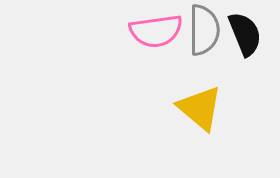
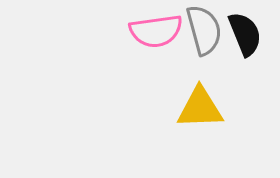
gray semicircle: rotated 15 degrees counterclockwise
yellow triangle: rotated 42 degrees counterclockwise
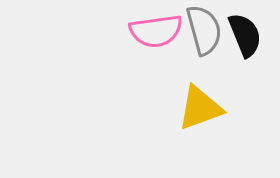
black semicircle: moved 1 px down
yellow triangle: rotated 18 degrees counterclockwise
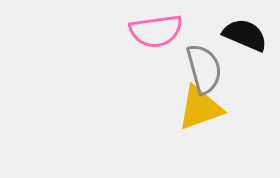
gray semicircle: moved 39 px down
black semicircle: rotated 45 degrees counterclockwise
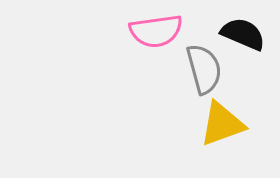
black semicircle: moved 2 px left, 1 px up
yellow triangle: moved 22 px right, 16 px down
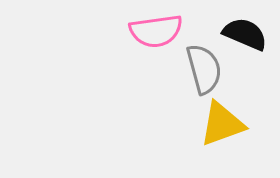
black semicircle: moved 2 px right
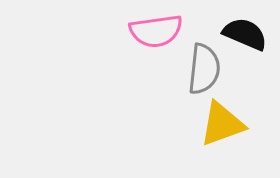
gray semicircle: rotated 21 degrees clockwise
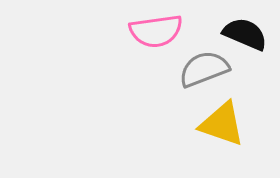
gray semicircle: rotated 117 degrees counterclockwise
yellow triangle: rotated 39 degrees clockwise
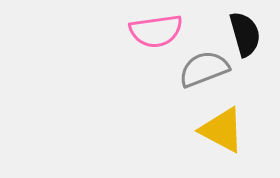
black semicircle: rotated 51 degrees clockwise
yellow triangle: moved 6 px down; rotated 9 degrees clockwise
